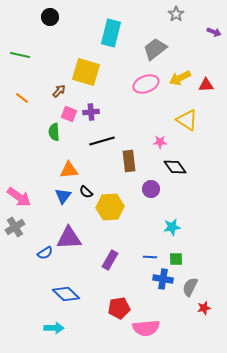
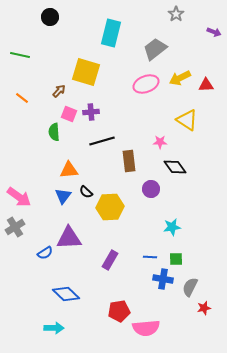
red pentagon: moved 3 px down
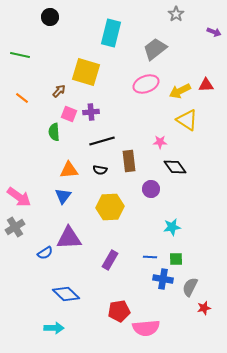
yellow arrow: moved 13 px down
black semicircle: moved 14 px right, 22 px up; rotated 32 degrees counterclockwise
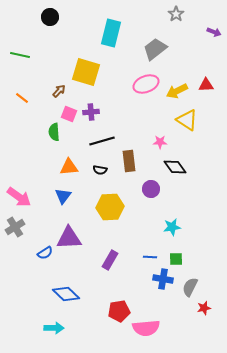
yellow arrow: moved 3 px left
orange triangle: moved 3 px up
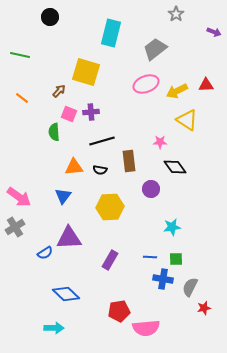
orange triangle: moved 5 px right
